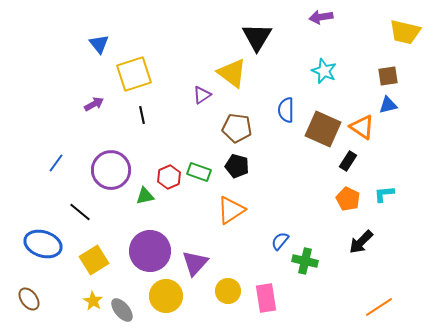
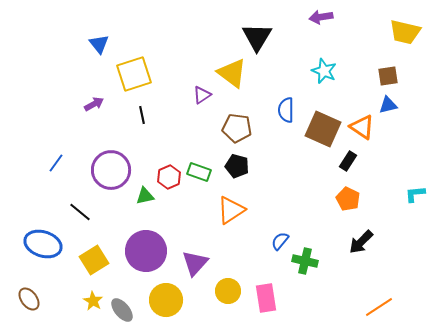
cyan L-shape at (384, 194): moved 31 px right
purple circle at (150, 251): moved 4 px left
yellow circle at (166, 296): moved 4 px down
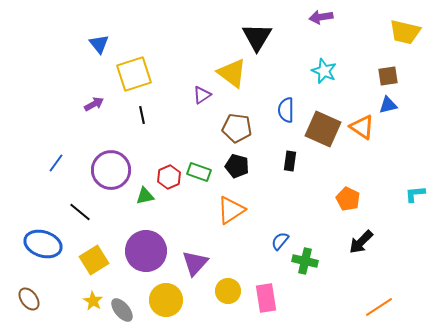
black rectangle at (348, 161): moved 58 px left; rotated 24 degrees counterclockwise
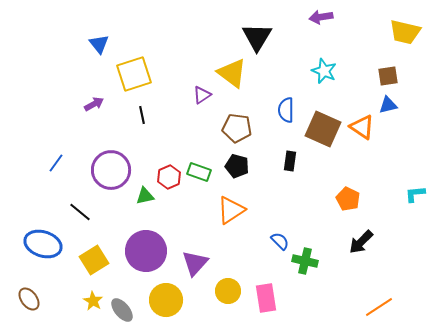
blue semicircle at (280, 241): rotated 96 degrees clockwise
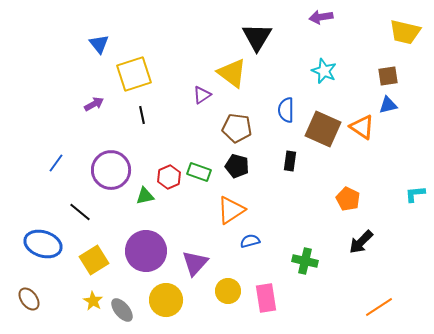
blue semicircle at (280, 241): moved 30 px left; rotated 60 degrees counterclockwise
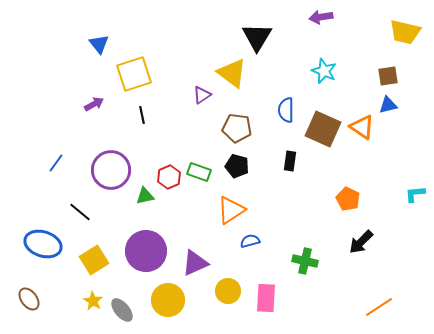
purple triangle at (195, 263): rotated 24 degrees clockwise
pink rectangle at (266, 298): rotated 12 degrees clockwise
yellow circle at (166, 300): moved 2 px right
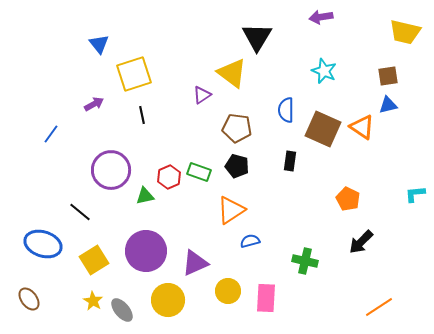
blue line at (56, 163): moved 5 px left, 29 px up
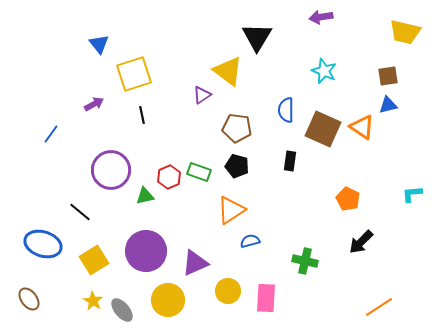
yellow triangle at (232, 73): moved 4 px left, 2 px up
cyan L-shape at (415, 194): moved 3 px left
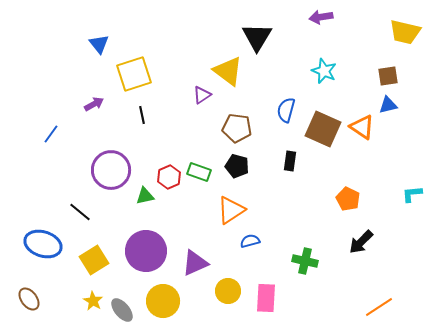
blue semicircle at (286, 110): rotated 15 degrees clockwise
yellow circle at (168, 300): moved 5 px left, 1 px down
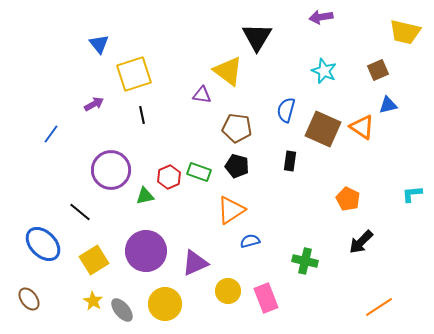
brown square at (388, 76): moved 10 px left, 6 px up; rotated 15 degrees counterclockwise
purple triangle at (202, 95): rotated 42 degrees clockwise
blue ellipse at (43, 244): rotated 27 degrees clockwise
pink rectangle at (266, 298): rotated 24 degrees counterclockwise
yellow circle at (163, 301): moved 2 px right, 3 px down
